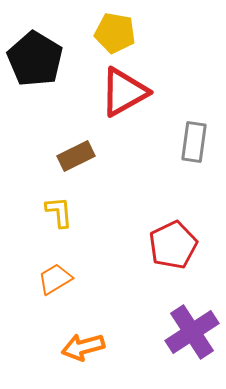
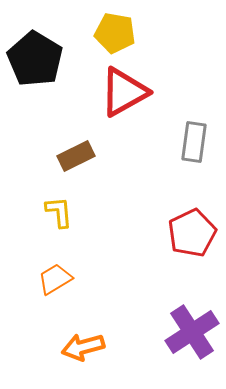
red pentagon: moved 19 px right, 12 px up
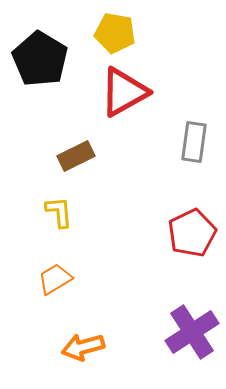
black pentagon: moved 5 px right
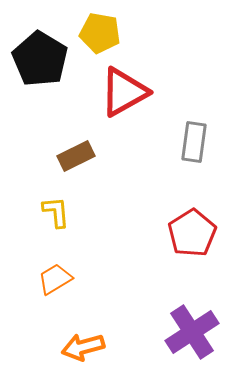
yellow pentagon: moved 15 px left
yellow L-shape: moved 3 px left
red pentagon: rotated 6 degrees counterclockwise
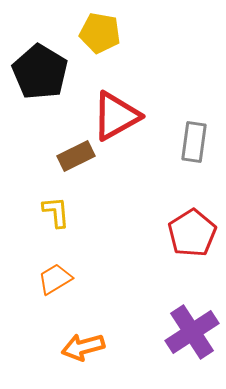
black pentagon: moved 13 px down
red triangle: moved 8 px left, 24 px down
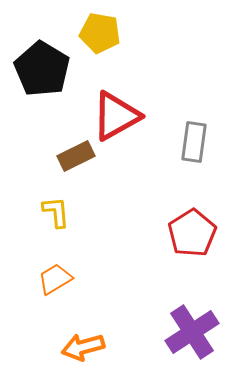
black pentagon: moved 2 px right, 3 px up
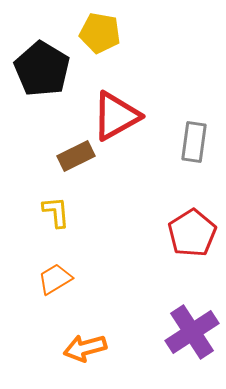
orange arrow: moved 2 px right, 1 px down
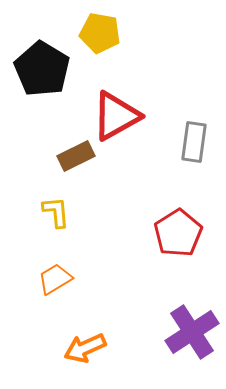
red pentagon: moved 14 px left
orange arrow: rotated 9 degrees counterclockwise
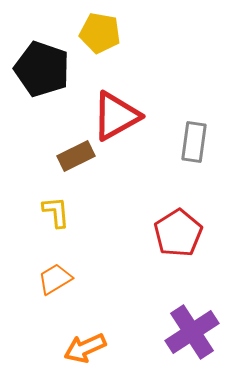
black pentagon: rotated 12 degrees counterclockwise
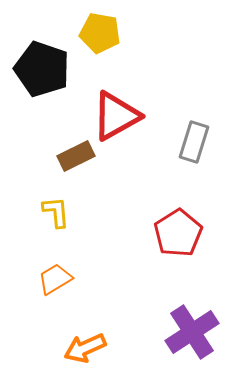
gray rectangle: rotated 9 degrees clockwise
